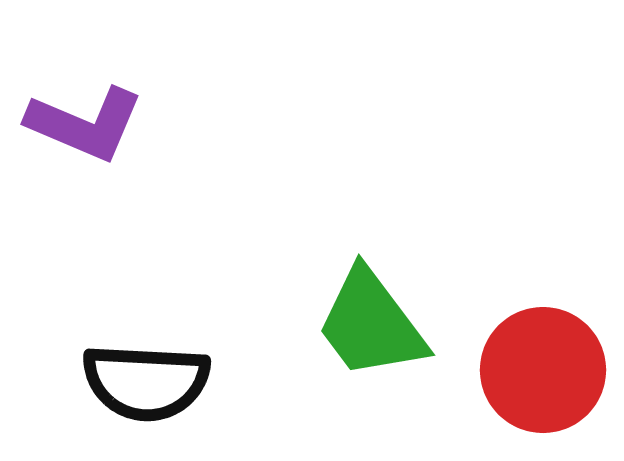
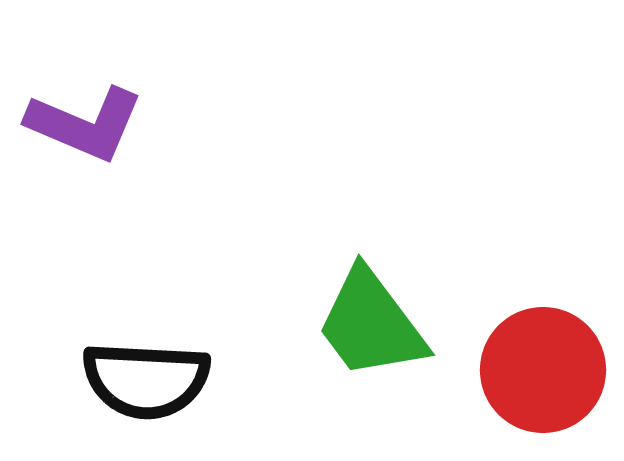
black semicircle: moved 2 px up
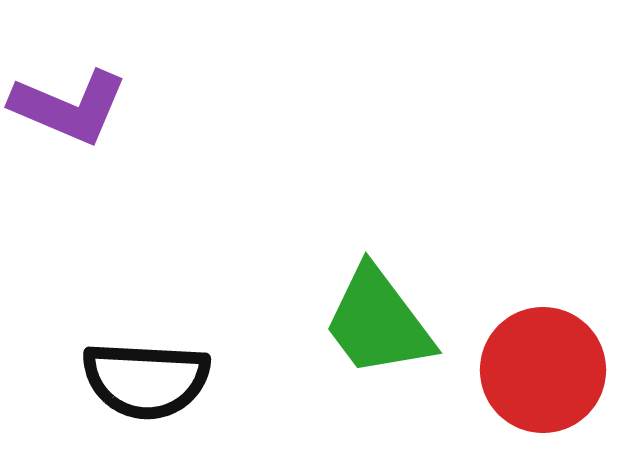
purple L-shape: moved 16 px left, 17 px up
green trapezoid: moved 7 px right, 2 px up
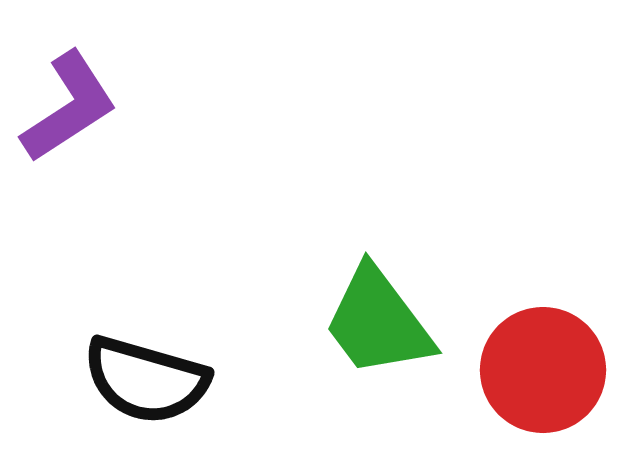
purple L-shape: rotated 56 degrees counterclockwise
black semicircle: rotated 13 degrees clockwise
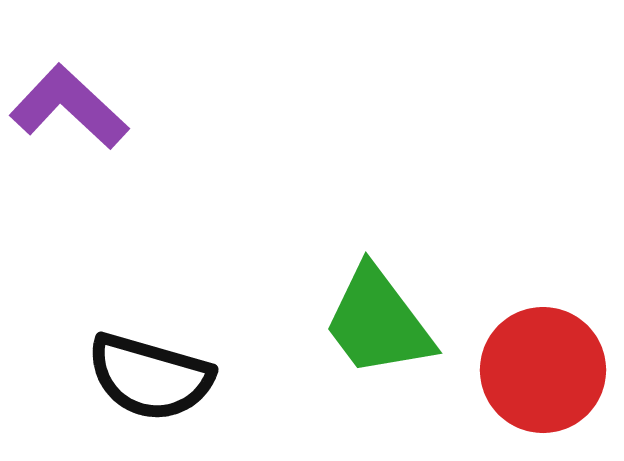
purple L-shape: rotated 104 degrees counterclockwise
black semicircle: moved 4 px right, 3 px up
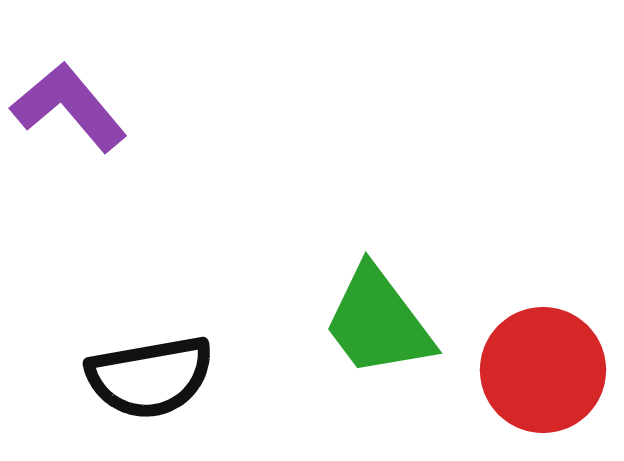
purple L-shape: rotated 7 degrees clockwise
black semicircle: rotated 26 degrees counterclockwise
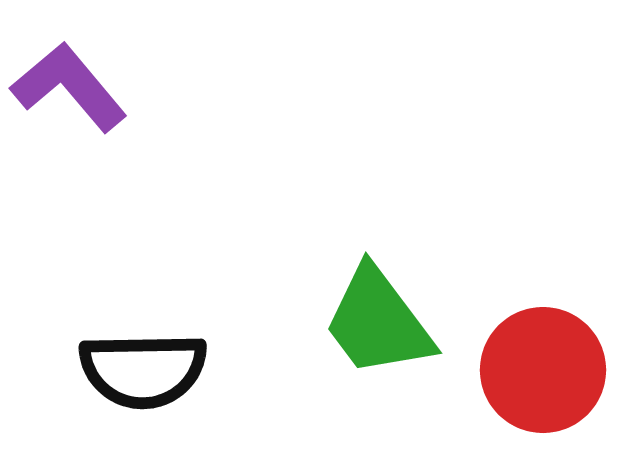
purple L-shape: moved 20 px up
black semicircle: moved 7 px left, 7 px up; rotated 9 degrees clockwise
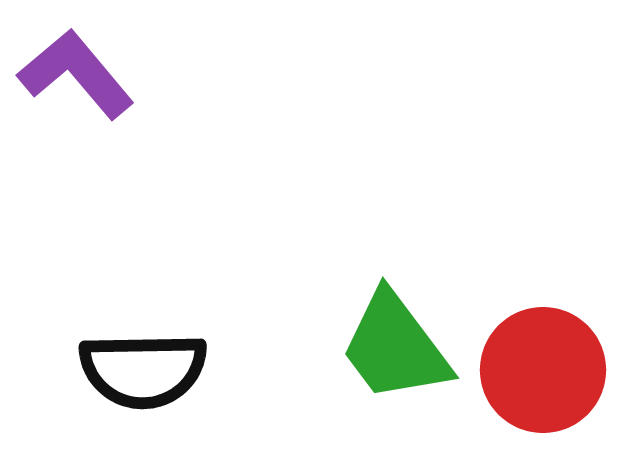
purple L-shape: moved 7 px right, 13 px up
green trapezoid: moved 17 px right, 25 px down
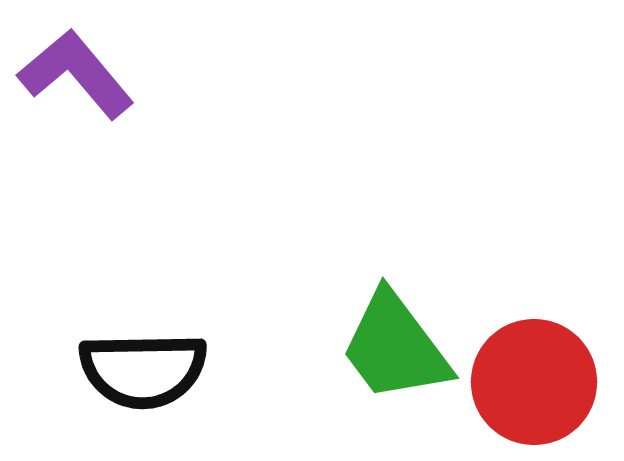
red circle: moved 9 px left, 12 px down
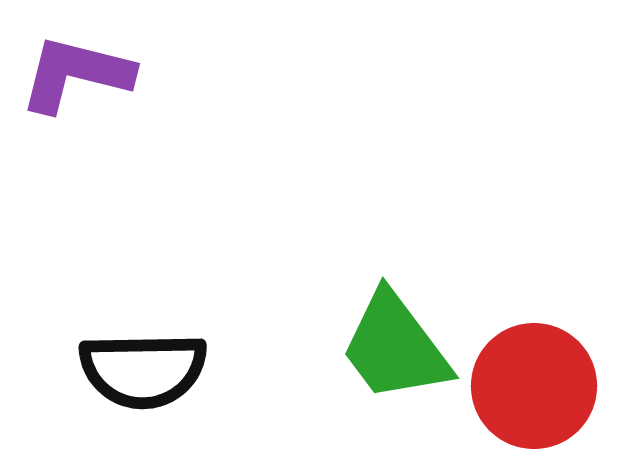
purple L-shape: rotated 36 degrees counterclockwise
red circle: moved 4 px down
